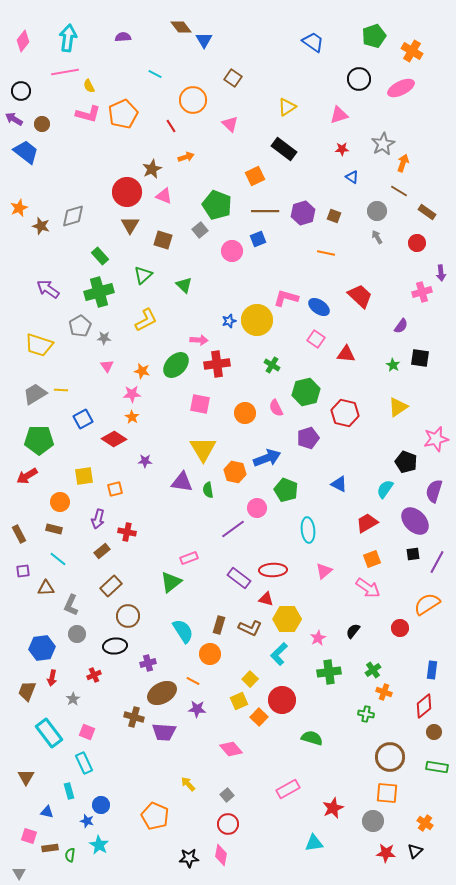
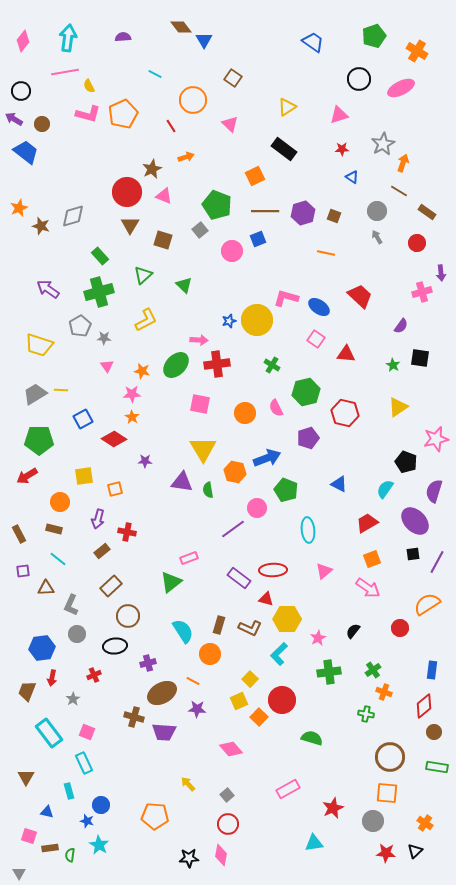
orange cross at (412, 51): moved 5 px right
orange pentagon at (155, 816): rotated 20 degrees counterclockwise
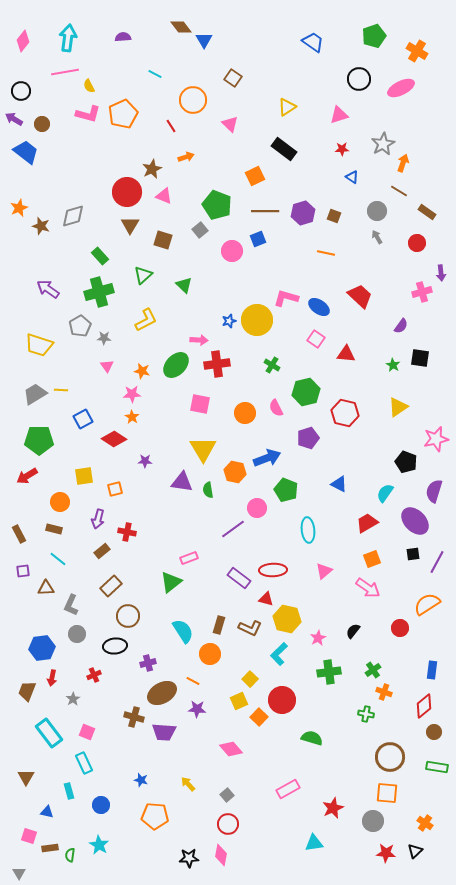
cyan semicircle at (385, 489): moved 4 px down
yellow hexagon at (287, 619): rotated 12 degrees clockwise
blue star at (87, 821): moved 54 px right, 41 px up
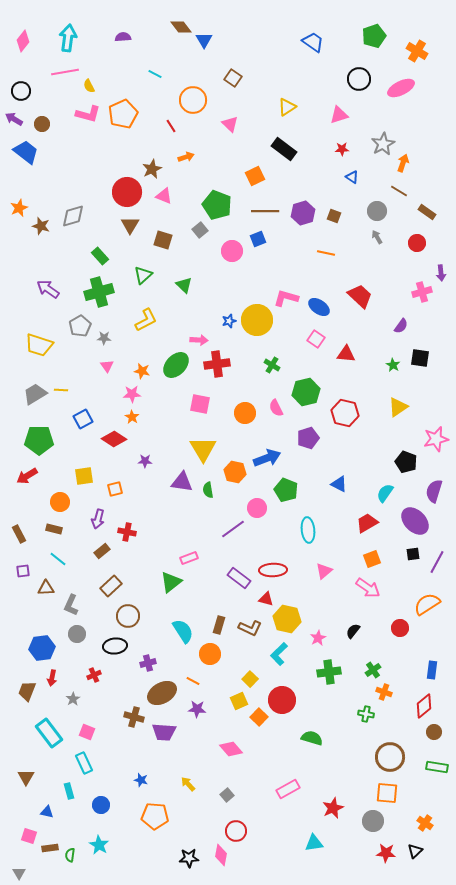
red circle at (228, 824): moved 8 px right, 7 px down
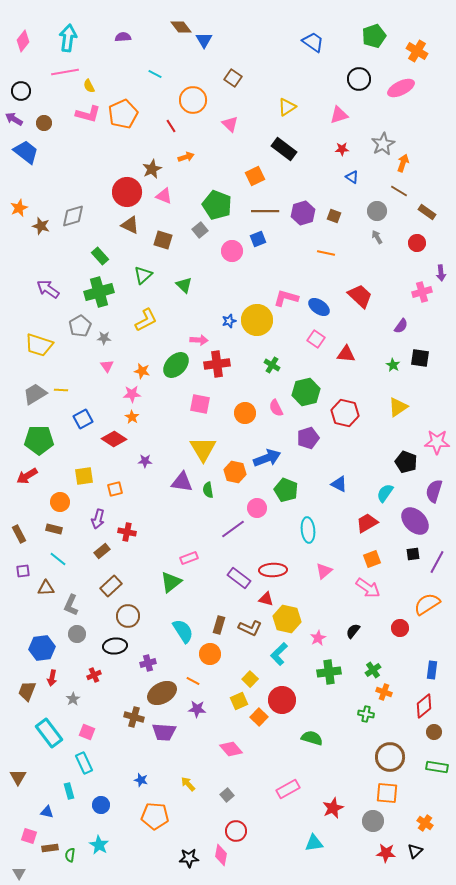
brown circle at (42, 124): moved 2 px right, 1 px up
brown triangle at (130, 225): rotated 36 degrees counterclockwise
pink star at (436, 439): moved 1 px right, 3 px down; rotated 15 degrees clockwise
brown triangle at (26, 777): moved 8 px left
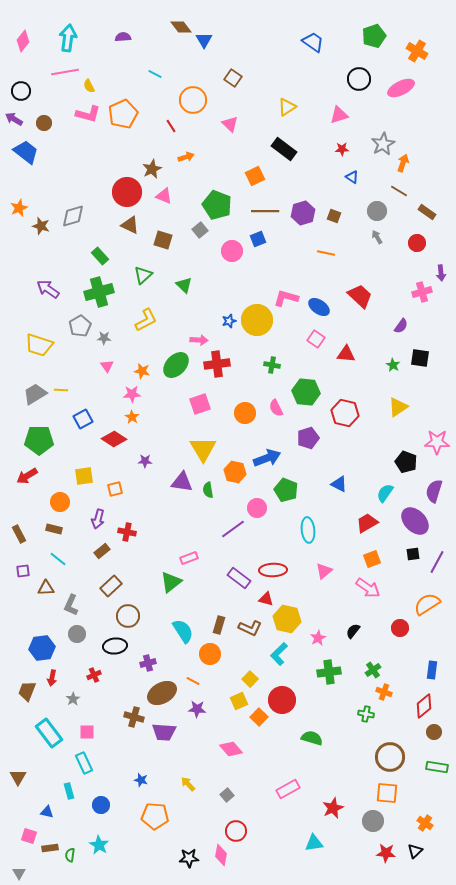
green cross at (272, 365): rotated 21 degrees counterclockwise
green hexagon at (306, 392): rotated 20 degrees clockwise
pink square at (200, 404): rotated 30 degrees counterclockwise
pink square at (87, 732): rotated 21 degrees counterclockwise
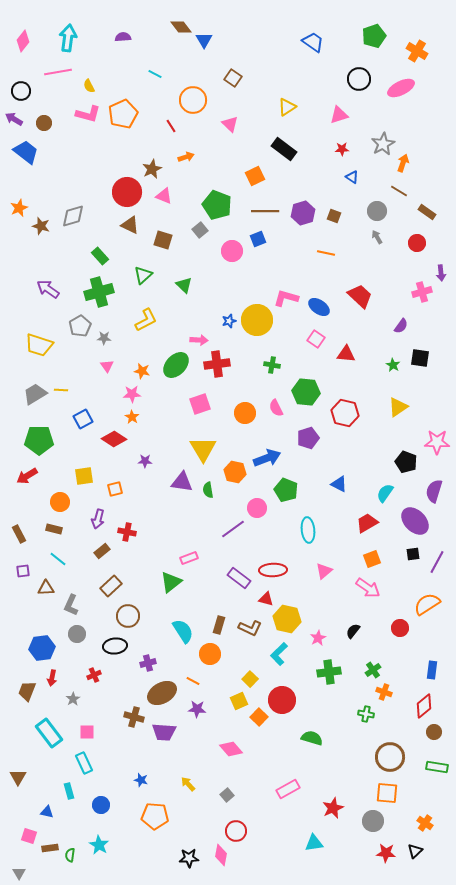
pink line at (65, 72): moved 7 px left
